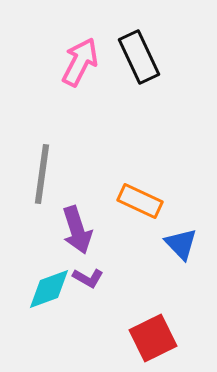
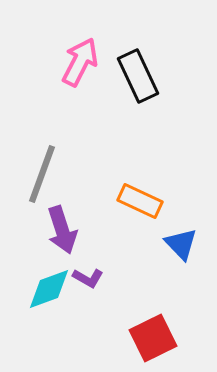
black rectangle: moved 1 px left, 19 px down
gray line: rotated 12 degrees clockwise
purple arrow: moved 15 px left
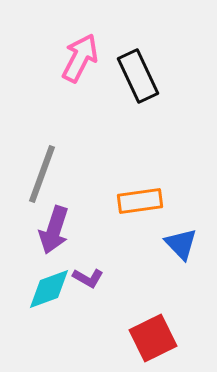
pink arrow: moved 4 px up
orange rectangle: rotated 33 degrees counterclockwise
purple arrow: moved 8 px left; rotated 36 degrees clockwise
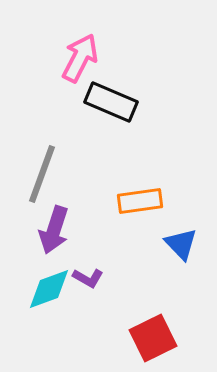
black rectangle: moved 27 px left, 26 px down; rotated 42 degrees counterclockwise
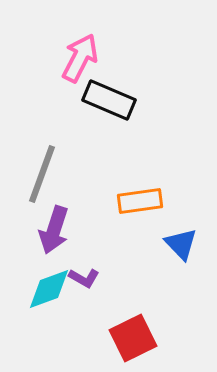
black rectangle: moved 2 px left, 2 px up
purple L-shape: moved 4 px left
red square: moved 20 px left
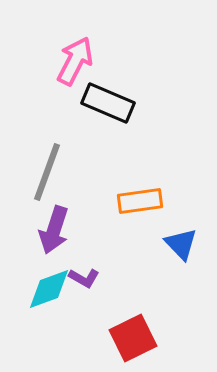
pink arrow: moved 5 px left, 3 px down
black rectangle: moved 1 px left, 3 px down
gray line: moved 5 px right, 2 px up
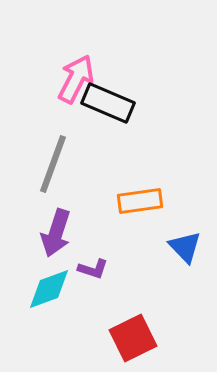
pink arrow: moved 1 px right, 18 px down
gray line: moved 6 px right, 8 px up
purple arrow: moved 2 px right, 3 px down
blue triangle: moved 4 px right, 3 px down
purple L-shape: moved 9 px right, 9 px up; rotated 12 degrees counterclockwise
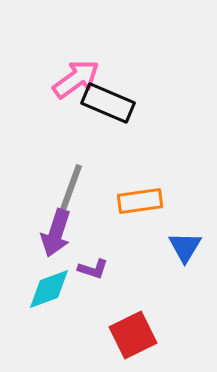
pink arrow: rotated 27 degrees clockwise
gray line: moved 16 px right, 29 px down
blue triangle: rotated 15 degrees clockwise
red square: moved 3 px up
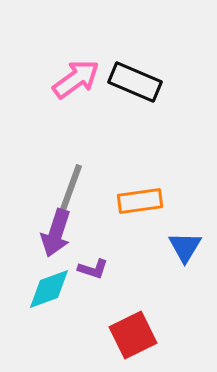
black rectangle: moved 27 px right, 21 px up
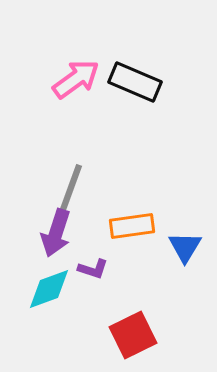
orange rectangle: moved 8 px left, 25 px down
